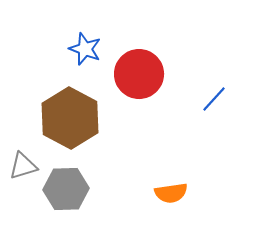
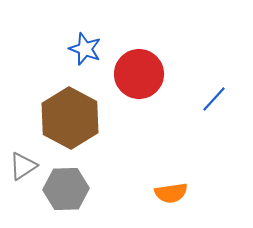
gray triangle: rotated 16 degrees counterclockwise
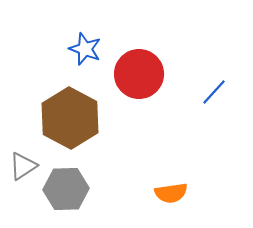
blue line: moved 7 px up
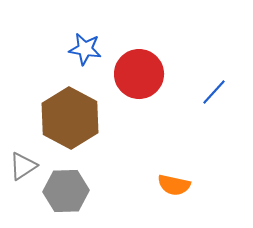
blue star: rotated 12 degrees counterclockwise
gray hexagon: moved 2 px down
orange semicircle: moved 3 px right, 8 px up; rotated 20 degrees clockwise
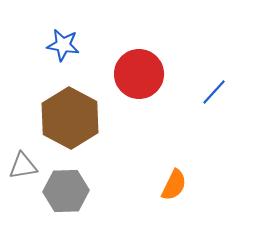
blue star: moved 22 px left, 4 px up
gray triangle: rotated 24 degrees clockwise
orange semicircle: rotated 76 degrees counterclockwise
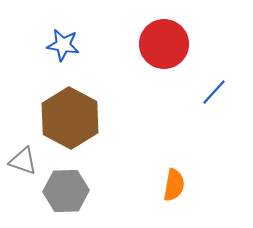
red circle: moved 25 px right, 30 px up
gray triangle: moved 5 px up; rotated 28 degrees clockwise
orange semicircle: rotated 16 degrees counterclockwise
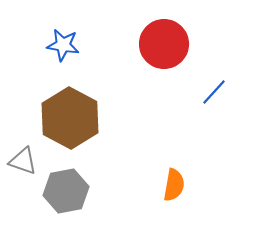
gray hexagon: rotated 9 degrees counterclockwise
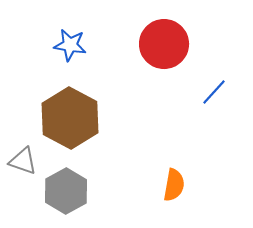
blue star: moved 7 px right
gray hexagon: rotated 18 degrees counterclockwise
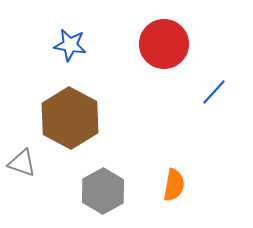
gray triangle: moved 1 px left, 2 px down
gray hexagon: moved 37 px right
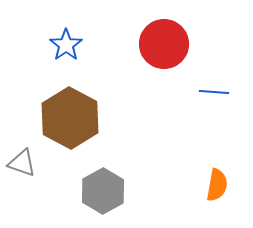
blue star: moved 4 px left; rotated 28 degrees clockwise
blue line: rotated 52 degrees clockwise
orange semicircle: moved 43 px right
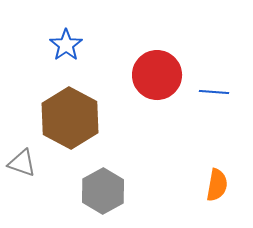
red circle: moved 7 px left, 31 px down
